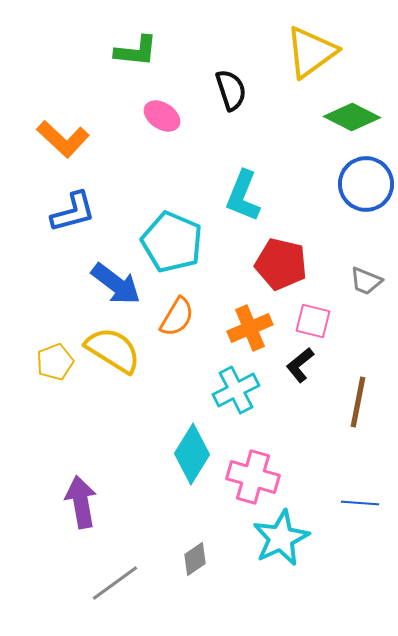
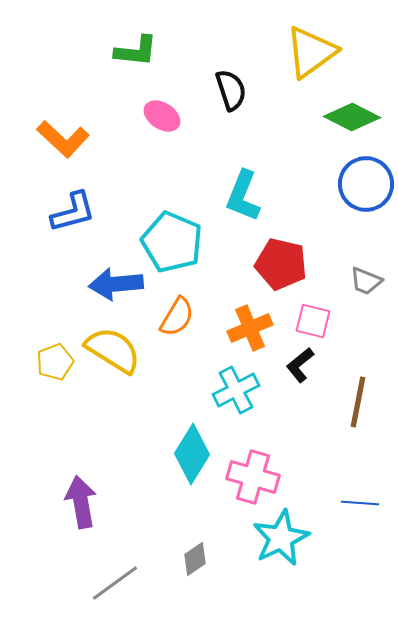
blue arrow: rotated 138 degrees clockwise
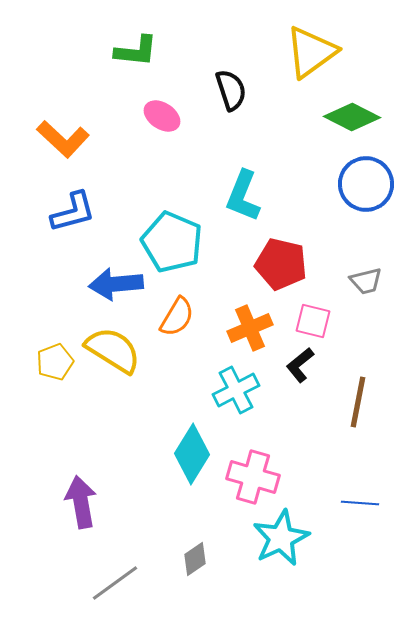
gray trapezoid: rotated 36 degrees counterclockwise
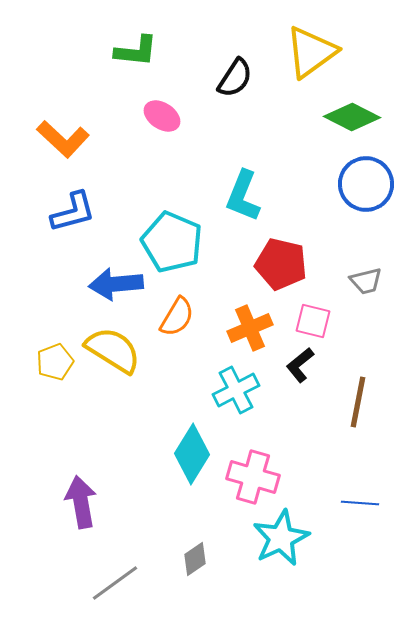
black semicircle: moved 4 px right, 12 px up; rotated 51 degrees clockwise
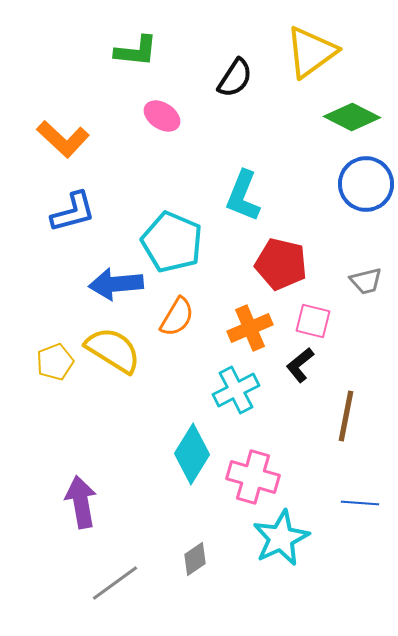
brown line: moved 12 px left, 14 px down
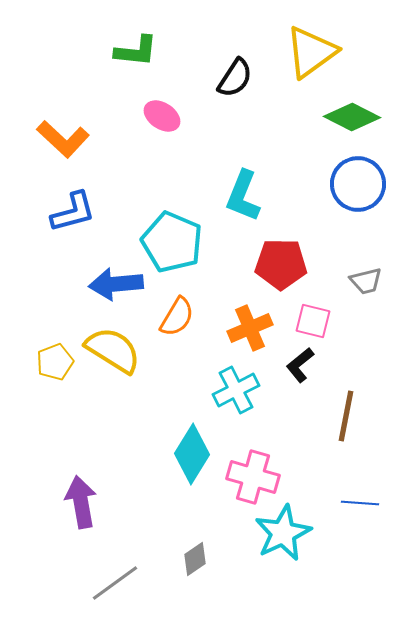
blue circle: moved 8 px left
red pentagon: rotated 12 degrees counterclockwise
cyan star: moved 2 px right, 5 px up
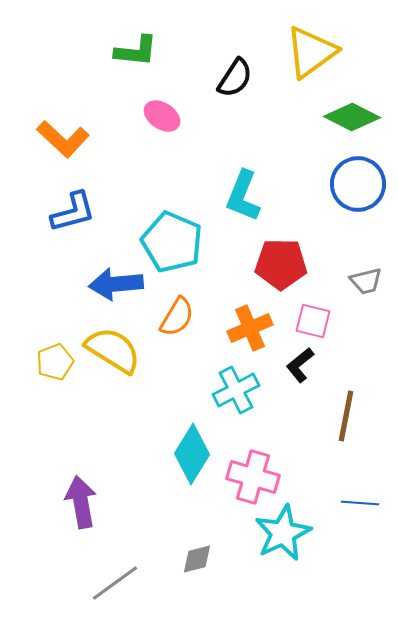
gray diamond: moved 2 px right; rotated 20 degrees clockwise
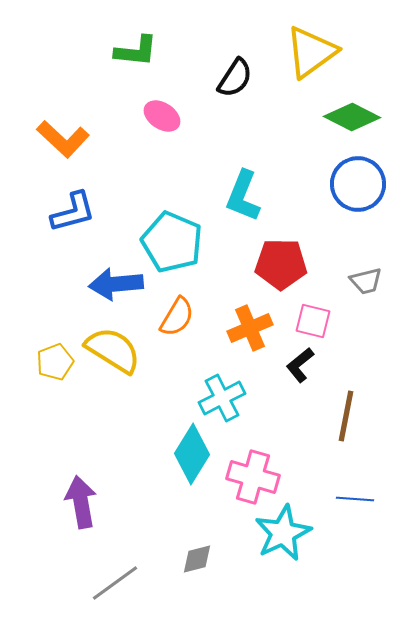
cyan cross: moved 14 px left, 8 px down
blue line: moved 5 px left, 4 px up
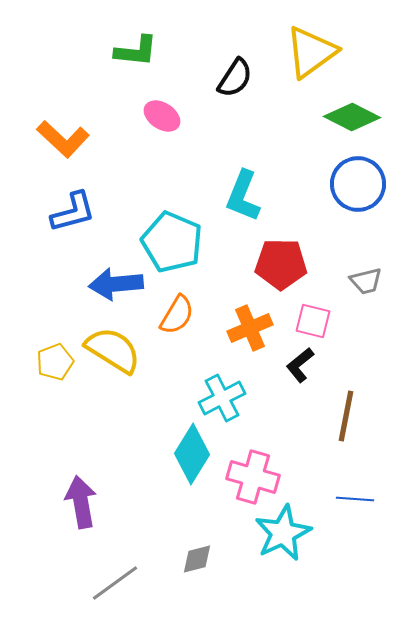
orange semicircle: moved 2 px up
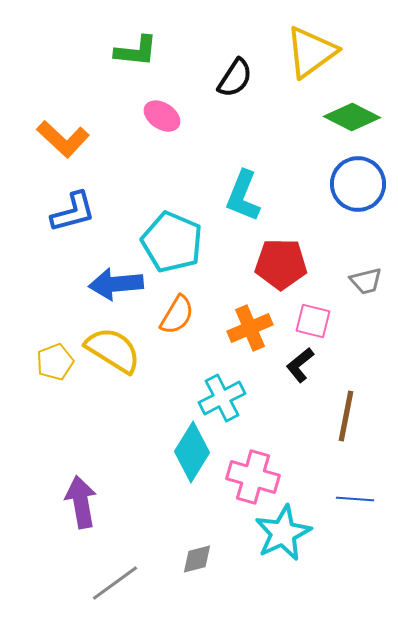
cyan diamond: moved 2 px up
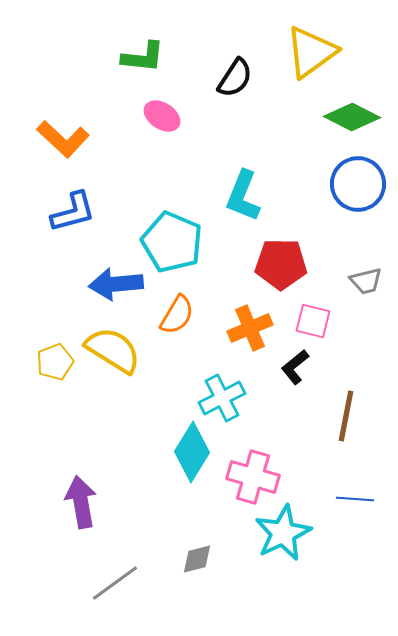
green L-shape: moved 7 px right, 6 px down
black L-shape: moved 5 px left, 2 px down
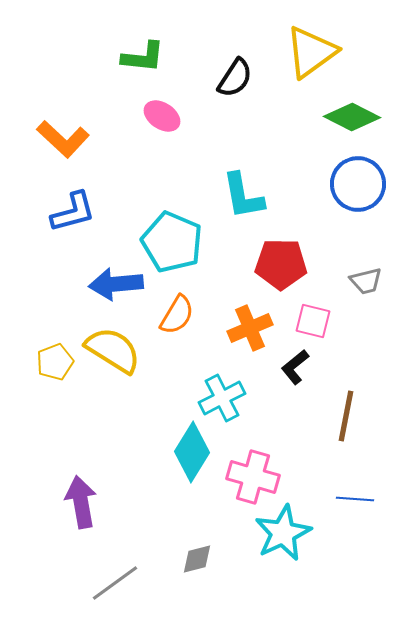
cyan L-shape: rotated 32 degrees counterclockwise
